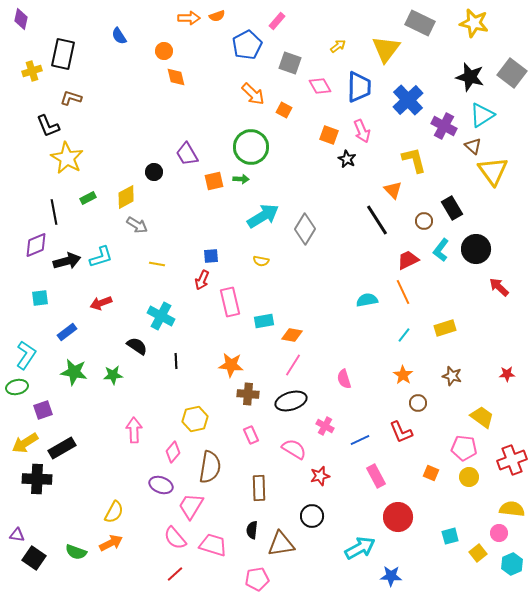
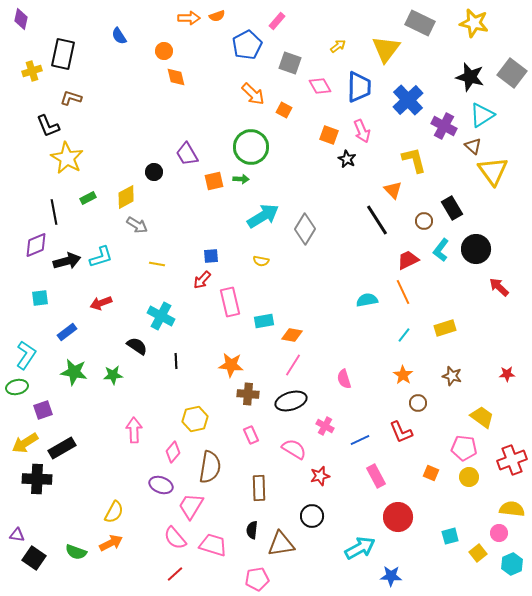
red arrow at (202, 280): rotated 18 degrees clockwise
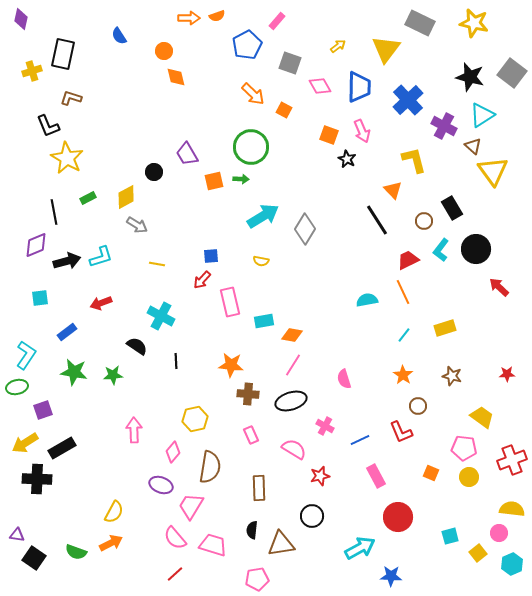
brown circle at (418, 403): moved 3 px down
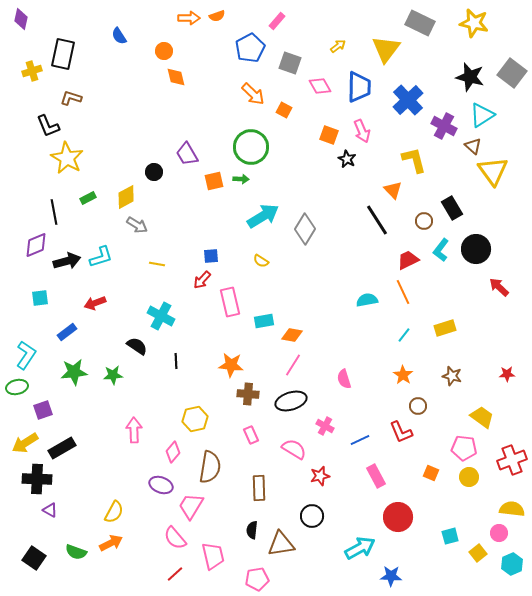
blue pentagon at (247, 45): moved 3 px right, 3 px down
yellow semicircle at (261, 261): rotated 21 degrees clockwise
red arrow at (101, 303): moved 6 px left
green star at (74, 372): rotated 16 degrees counterclockwise
purple triangle at (17, 535): moved 33 px right, 25 px up; rotated 21 degrees clockwise
pink trapezoid at (213, 545): moved 11 px down; rotated 60 degrees clockwise
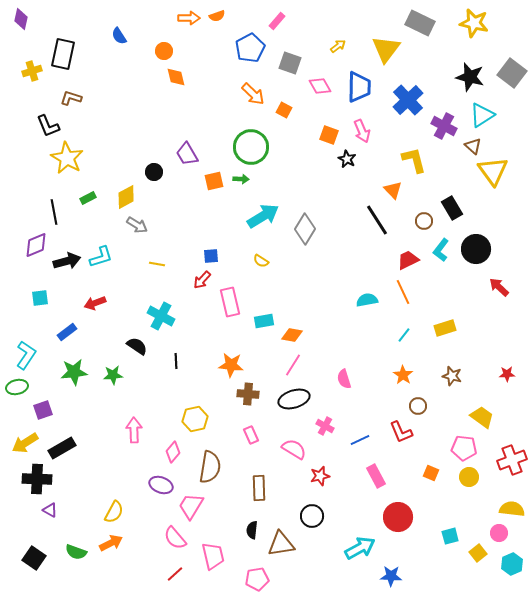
black ellipse at (291, 401): moved 3 px right, 2 px up
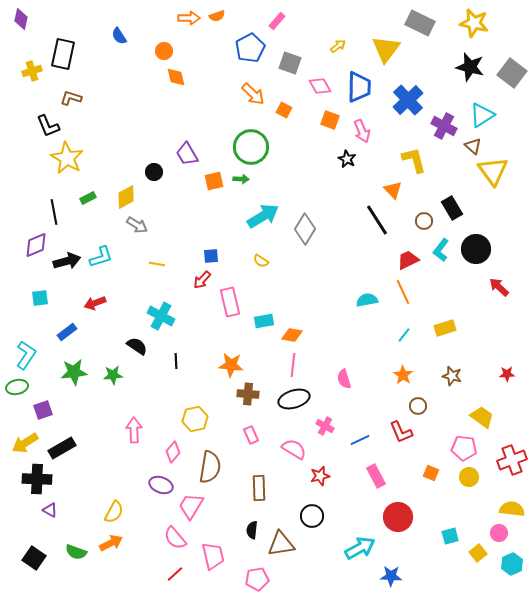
black star at (470, 77): moved 10 px up
orange square at (329, 135): moved 1 px right, 15 px up
pink line at (293, 365): rotated 25 degrees counterclockwise
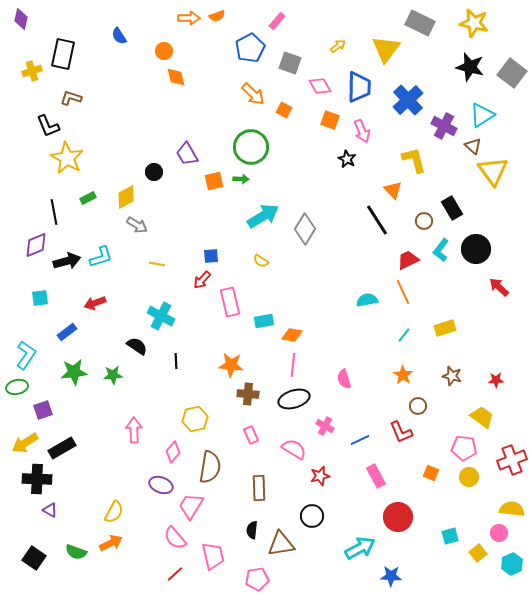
red star at (507, 374): moved 11 px left, 6 px down
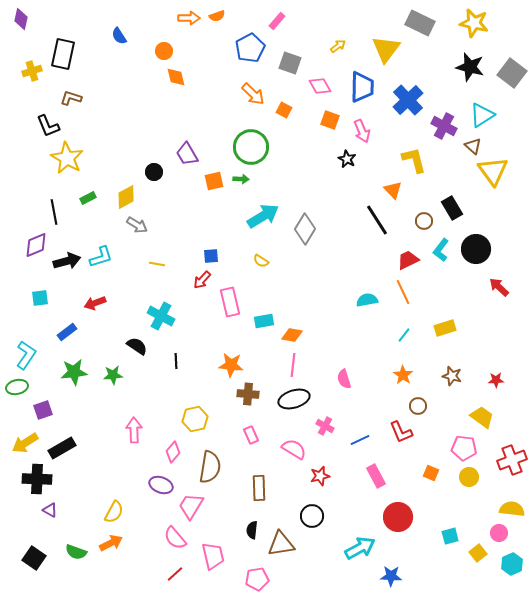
blue trapezoid at (359, 87): moved 3 px right
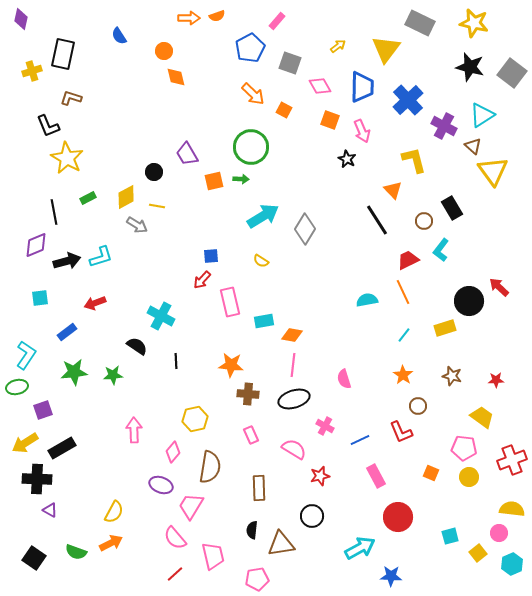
black circle at (476, 249): moved 7 px left, 52 px down
yellow line at (157, 264): moved 58 px up
